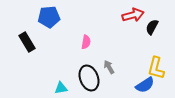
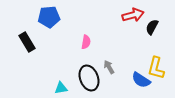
blue semicircle: moved 4 px left, 5 px up; rotated 66 degrees clockwise
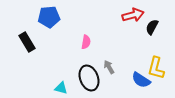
cyan triangle: rotated 24 degrees clockwise
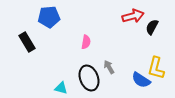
red arrow: moved 1 px down
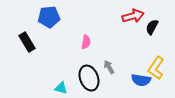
yellow L-shape: rotated 20 degrees clockwise
blue semicircle: rotated 24 degrees counterclockwise
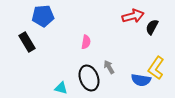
blue pentagon: moved 6 px left, 1 px up
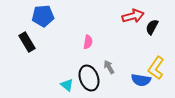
pink semicircle: moved 2 px right
cyan triangle: moved 6 px right, 3 px up; rotated 24 degrees clockwise
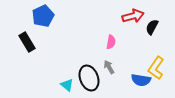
blue pentagon: rotated 20 degrees counterclockwise
pink semicircle: moved 23 px right
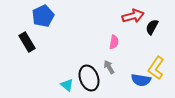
pink semicircle: moved 3 px right
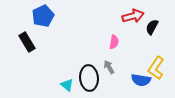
black ellipse: rotated 15 degrees clockwise
